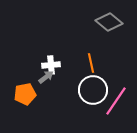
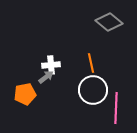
pink line: moved 7 px down; rotated 32 degrees counterclockwise
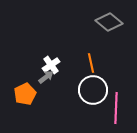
white cross: rotated 30 degrees counterclockwise
orange pentagon: rotated 15 degrees counterclockwise
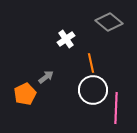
white cross: moved 15 px right, 26 px up
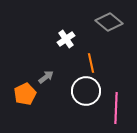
white circle: moved 7 px left, 1 px down
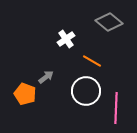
orange line: moved 1 px right, 2 px up; rotated 48 degrees counterclockwise
orange pentagon: rotated 25 degrees counterclockwise
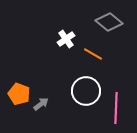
orange line: moved 1 px right, 7 px up
gray arrow: moved 5 px left, 27 px down
orange pentagon: moved 6 px left
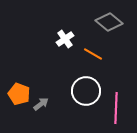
white cross: moved 1 px left
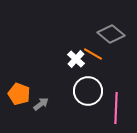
gray diamond: moved 2 px right, 12 px down
white cross: moved 11 px right, 20 px down; rotated 12 degrees counterclockwise
white circle: moved 2 px right
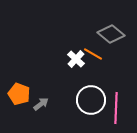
white circle: moved 3 px right, 9 px down
